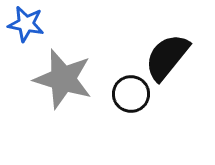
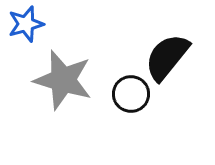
blue star: rotated 27 degrees counterclockwise
gray star: moved 1 px down
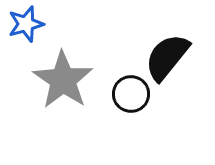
gray star: rotated 18 degrees clockwise
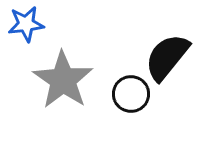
blue star: rotated 9 degrees clockwise
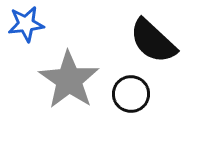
black semicircle: moved 14 px left, 16 px up; rotated 86 degrees counterclockwise
gray star: moved 6 px right
